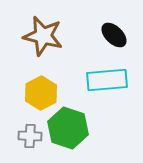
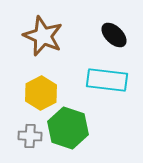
brown star: rotated 9 degrees clockwise
cyan rectangle: rotated 12 degrees clockwise
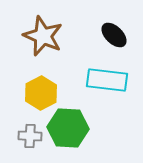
green hexagon: rotated 15 degrees counterclockwise
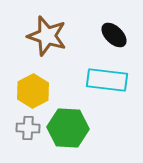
brown star: moved 4 px right; rotated 6 degrees counterclockwise
yellow hexagon: moved 8 px left, 2 px up
gray cross: moved 2 px left, 8 px up
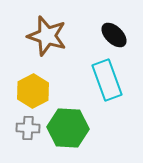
cyan rectangle: rotated 63 degrees clockwise
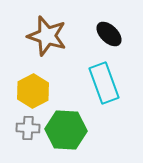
black ellipse: moved 5 px left, 1 px up
cyan rectangle: moved 3 px left, 3 px down
green hexagon: moved 2 px left, 2 px down
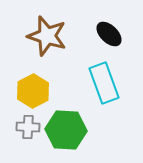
gray cross: moved 1 px up
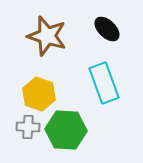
black ellipse: moved 2 px left, 5 px up
yellow hexagon: moved 6 px right, 3 px down; rotated 12 degrees counterclockwise
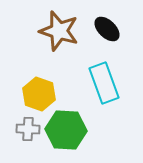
brown star: moved 12 px right, 5 px up
gray cross: moved 2 px down
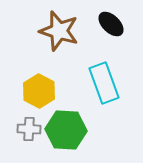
black ellipse: moved 4 px right, 5 px up
yellow hexagon: moved 3 px up; rotated 8 degrees clockwise
gray cross: moved 1 px right
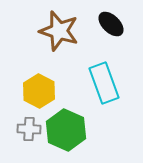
green hexagon: rotated 21 degrees clockwise
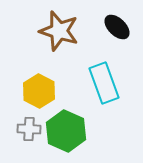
black ellipse: moved 6 px right, 3 px down
green hexagon: moved 1 px down
